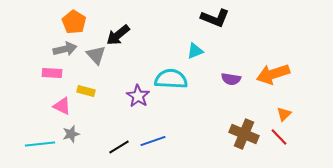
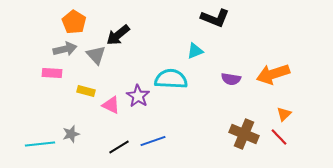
pink triangle: moved 49 px right, 1 px up
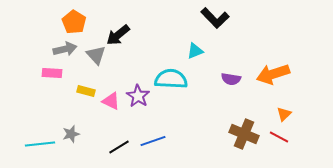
black L-shape: rotated 24 degrees clockwise
pink triangle: moved 4 px up
red line: rotated 18 degrees counterclockwise
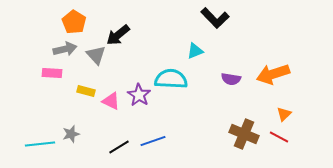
purple star: moved 1 px right, 1 px up
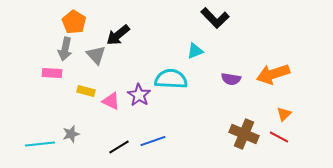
gray arrow: rotated 115 degrees clockwise
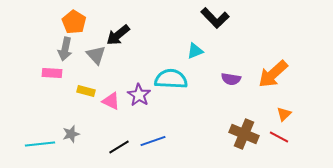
orange arrow: rotated 24 degrees counterclockwise
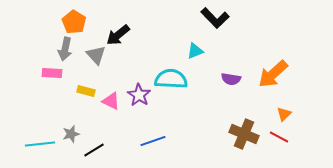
black line: moved 25 px left, 3 px down
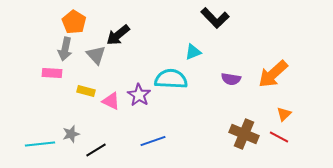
cyan triangle: moved 2 px left, 1 px down
black line: moved 2 px right
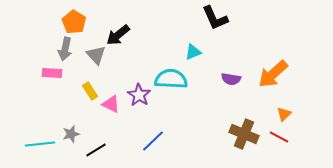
black L-shape: rotated 20 degrees clockwise
yellow rectangle: moved 4 px right; rotated 42 degrees clockwise
pink triangle: moved 3 px down
blue line: rotated 25 degrees counterclockwise
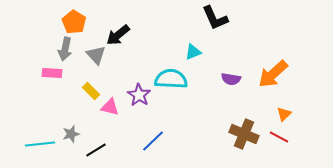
yellow rectangle: moved 1 px right; rotated 12 degrees counterclockwise
pink triangle: moved 1 px left, 3 px down; rotated 12 degrees counterclockwise
